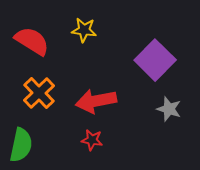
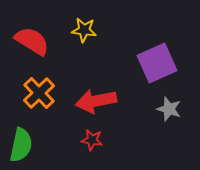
purple square: moved 2 px right, 3 px down; rotated 21 degrees clockwise
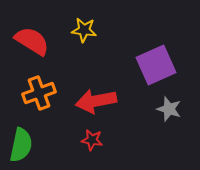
purple square: moved 1 px left, 2 px down
orange cross: rotated 24 degrees clockwise
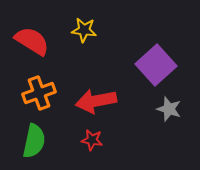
purple square: rotated 18 degrees counterclockwise
green semicircle: moved 13 px right, 4 px up
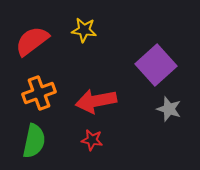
red semicircle: rotated 69 degrees counterclockwise
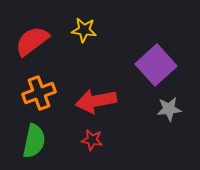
gray star: rotated 25 degrees counterclockwise
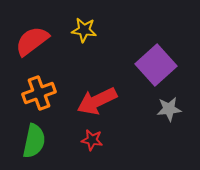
red arrow: moved 1 px right; rotated 15 degrees counterclockwise
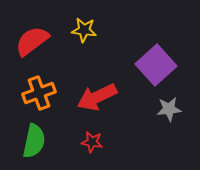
red arrow: moved 4 px up
red star: moved 2 px down
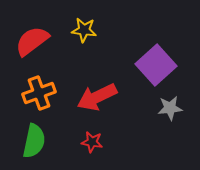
gray star: moved 1 px right, 1 px up
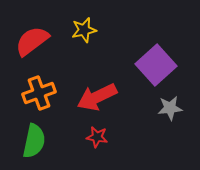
yellow star: rotated 20 degrees counterclockwise
red star: moved 5 px right, 5 px up
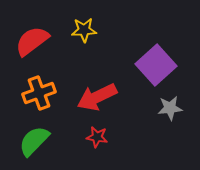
yellow star: rotated 10 degrees clockwise
green semicircle: rotated 148 degrees counterclockwise
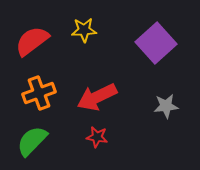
purple square: moved 22 px up
gray star: moved 4 px left, 2 px up
green semicircle: moved 2 px left
